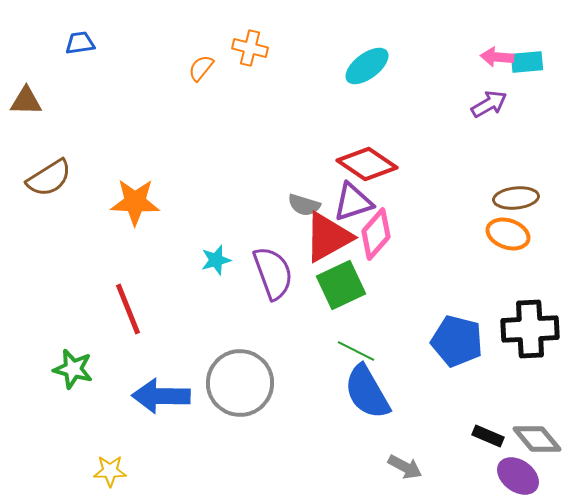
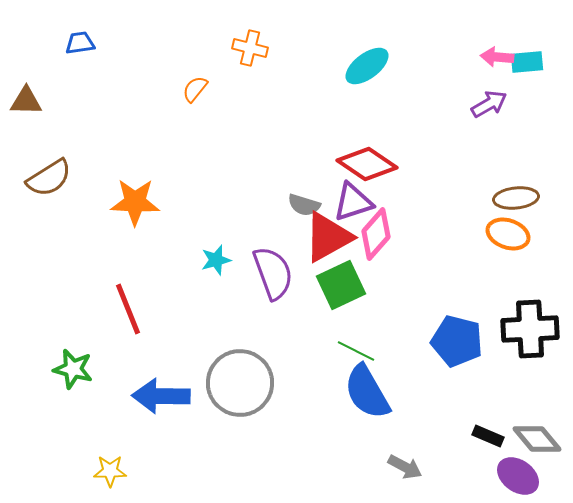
orange semicircle: moved 6 px left, 21 px down
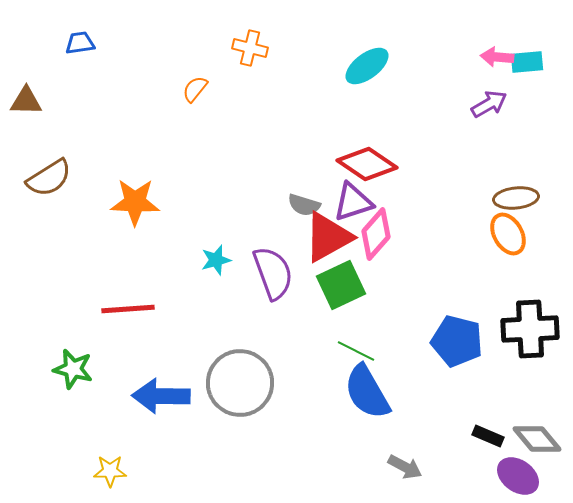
orange ellipse: rotated 42 degrees clockwise
red line: rotated 72 degrees counterclockwise
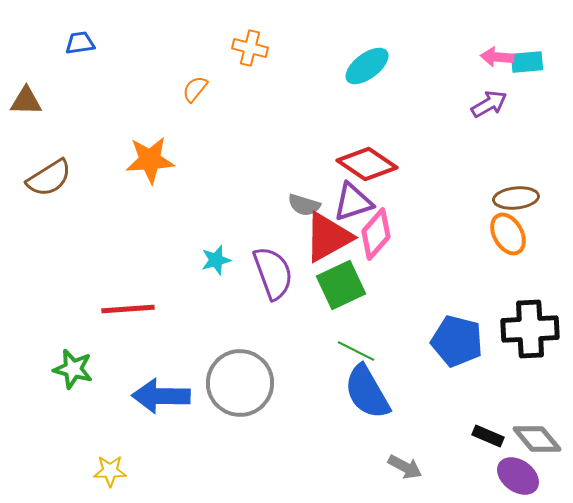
orange star: moved 15 px right, 42 px up; rotated 6 degrees counterclockwise
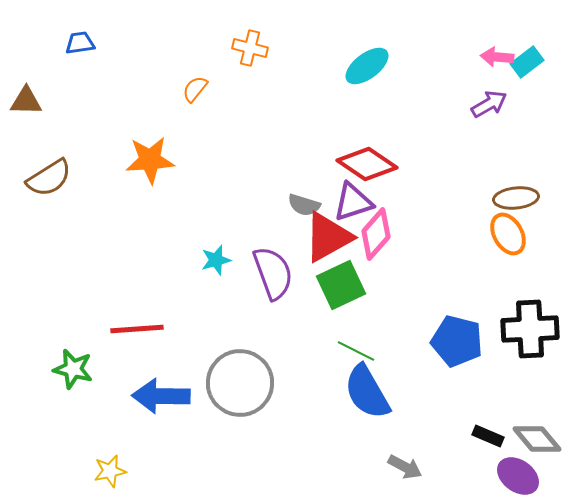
cyan rectangle: rotated 32 degrees counterclockwise
red line: moved 9 px right, 20 px down
yellow star: rotated 12 degrees counterclockwise
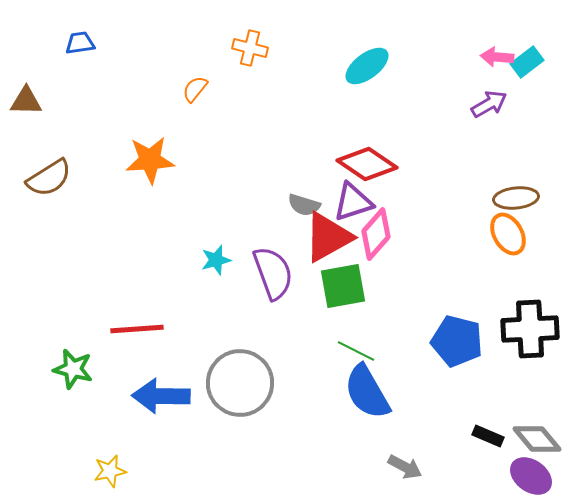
green square: moved 2 px right, 1 px down; rotated 15 degrees clockwise
purple ellipse: moved 13 px right
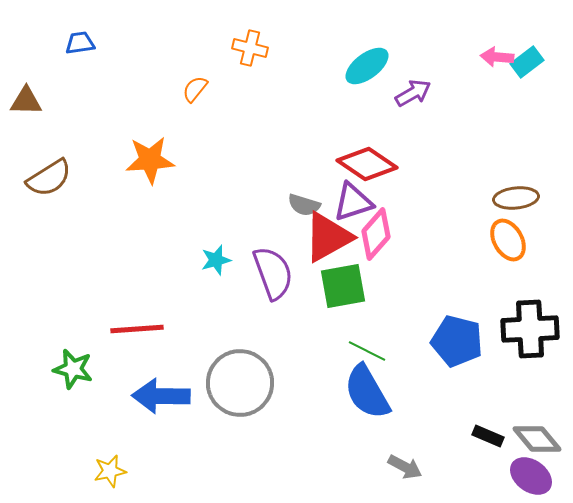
purple arrow: moved 76 px left, 11 px up
orange ellipse: moved 6 px down
green line: moved 11 px right
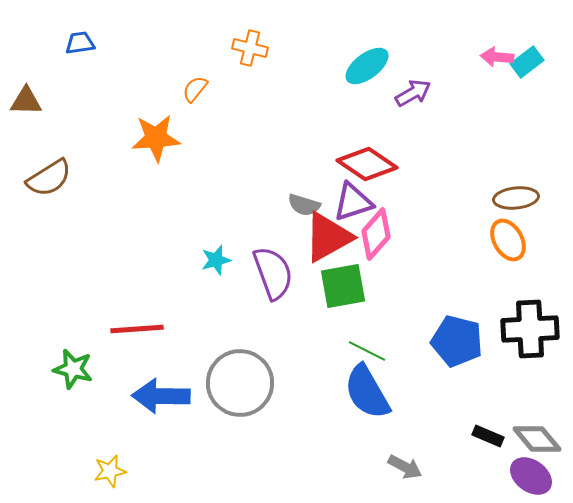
orange star: moved 6 px right, 22 px up
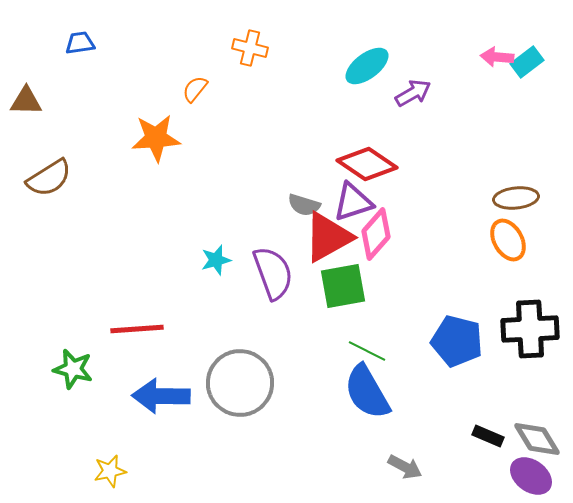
gray diamond: rotated 9 degrees clockwise
